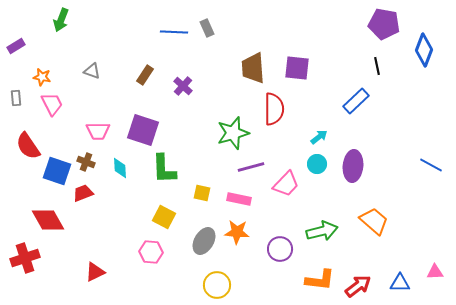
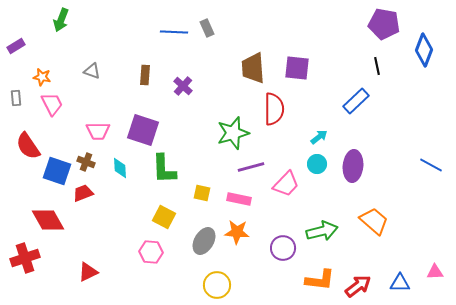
brown rectangle at (145, 75): rotated 30 degrees counterclockwise
purple circle at (280, 249): moved 3 px right, 1 px up
red triangle at (95, 272): moved 7 px left
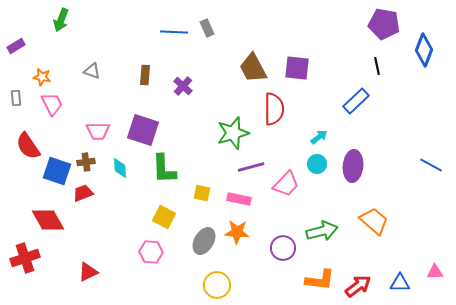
brown trapezoid at (253, 68): rotated 24 degrees counterclockwise
brown cross at (86, 162): rotated 30 degrees counterclockwise
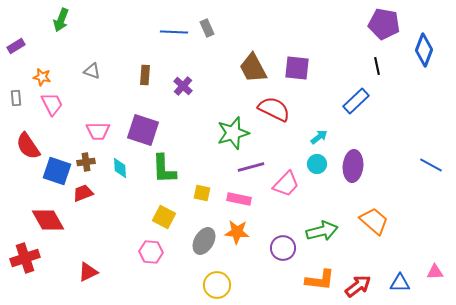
red semicircle at (274, 109): rotated 64 degrees counterclockwise
